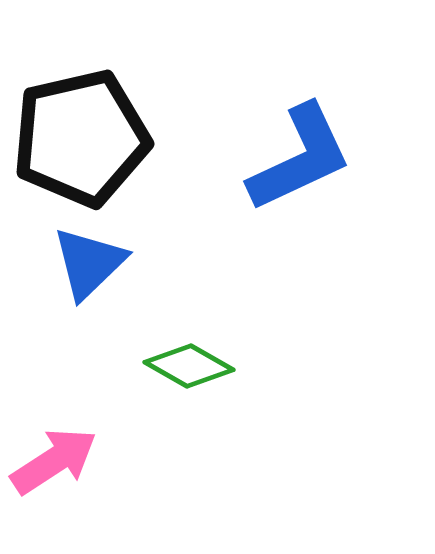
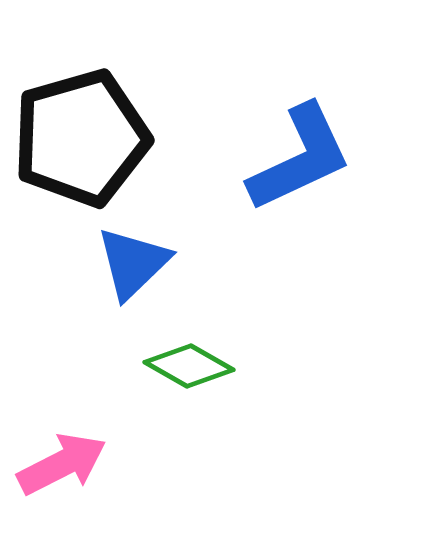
black pentagon: rotated 3 degrees counterclockwise
blue triangle: moved 44 px right
pink arrow: moved 8 px right, 3 px down; rotated 6 degrees clockwise
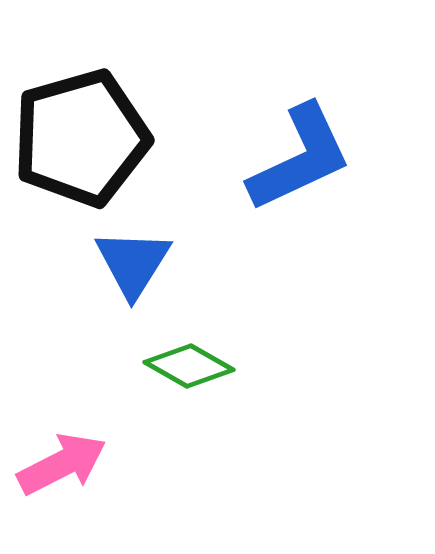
blue triangle: rotated 14 degrees counterclockwise
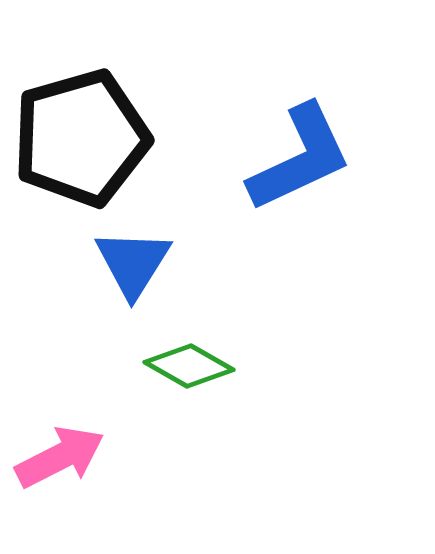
pink arrow: moved 2 px left, 7 px up
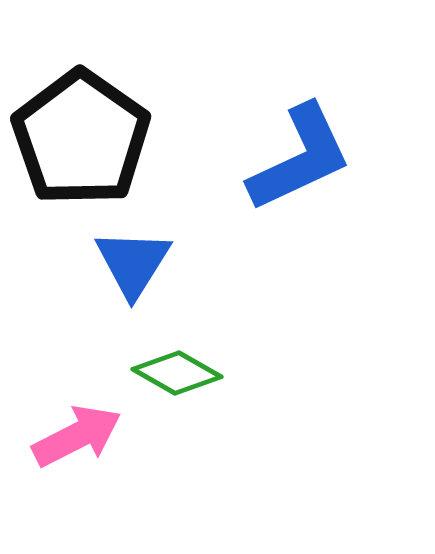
black pentagon: rotated 21 degrees counterclockwise
green diamond: moved 12 px left, 7 px down
pink arrow: moved 17 px right, 21 px up
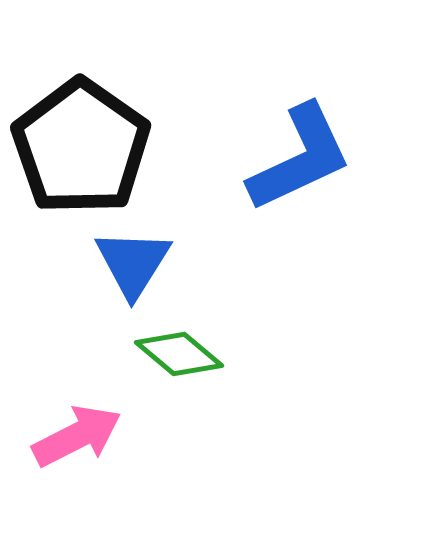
black pentagon: moved 9 px down
green diamond: moved 2 px right, 19 px up; rotated 10 degrees clockwise
